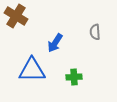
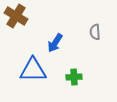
blue triangle: moved 1 px right
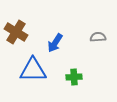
brown cross: moved 16 px down
gray semicircle: moved 3 px right, 5 px down; rotated 91 degrees clockwise
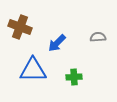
brown cross: moved 4 px right, 5 px up; rotated 10 degrees counterclockwise
blue arrow: moved 2 px right; rotated 12 degrees clockwise
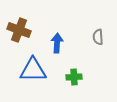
brown cross: moved 1 px left, 3 px down
gray semicircle: rotated 91 degrees counterclockwise
blue arrow: rotated 138 degrees clockwise
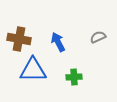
brown cross: moved 9 px down; rotated 10 degrees counterclockwise
gray semicircle: rotated 70 degrees clockwise
blue arrow: moved 1 px right, 1 px up; rotated 30 degrees counterclockwise
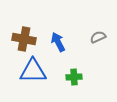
brown cross: moved 5 px right
blue triangle: moved 1 px down
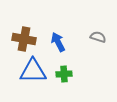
gray semicircle: rotated 42 degrees clockwise
green cross: moved 10 px left, 3 px up
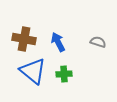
gray semicircle: moved 5 px down
blue triangle: rotated 40 degrees clockwise
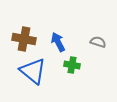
green cross: moved 8 px right, 9 px up; rotated 14 degrees clockwise
